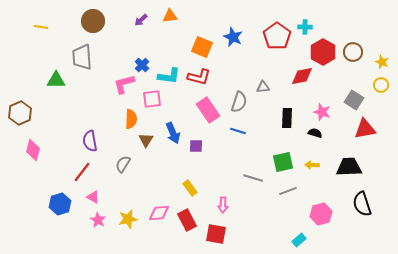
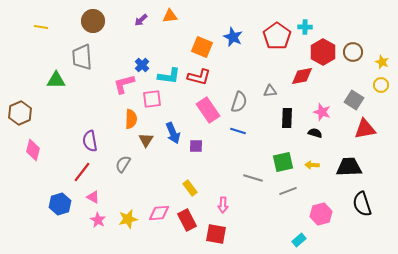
gray triangle at (263, 87): moved 7 px right, 4 px down
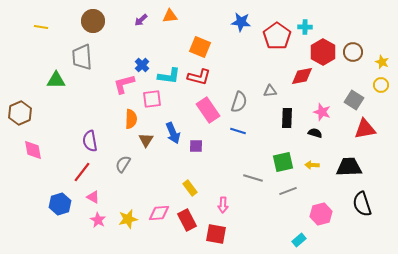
blue star at (233, 37): moved 8 px right, 15 px up; rotated 18 degrees counterclockwise
orange square at (202, 47): moved 2 px left
pink diamond at (33, 150): rotated 25 degrees counterclockwise
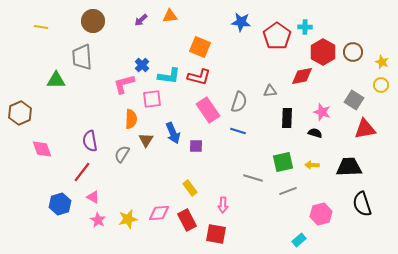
pink diamond at (33, 150): moved 9 px right, 1 px up; rotated 10 degrees counterclockwise
gray semicircle at (123, 164): moved 1 px left, 10 px up
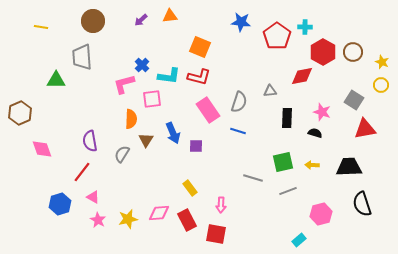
pink arrow at (223, 205): moved 2 px left
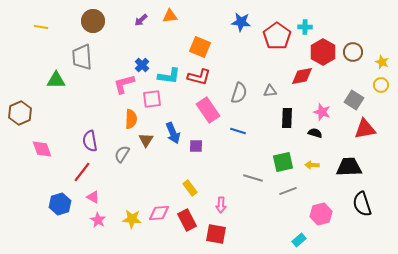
gray semicircle at (239, 102): moved 9 px up
yellow star at (128, 219): moved 4 px right; rotated 18 degrees clockwise
